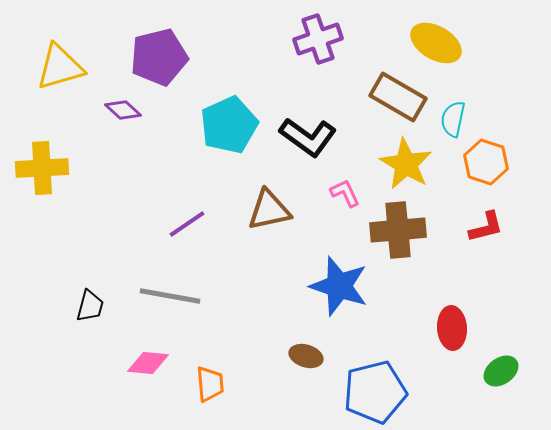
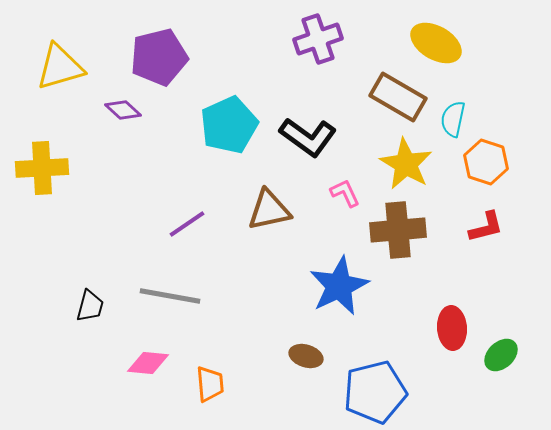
blue star: rotated 28 degrees clockwise
green ellipse: moved 16 px up; rotated 8 degrees counterclockwise
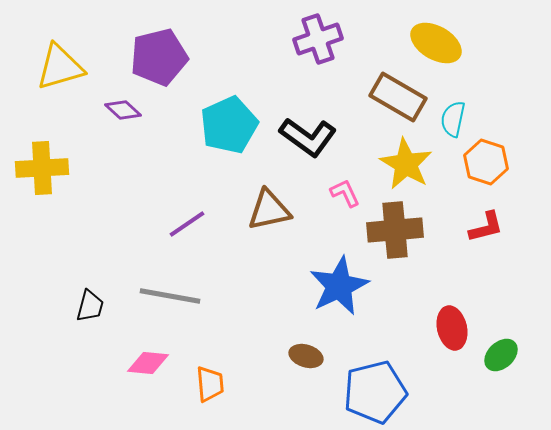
brown cross: moved 3 px left
red ellipse: rotated 9 degrees counterclockwise
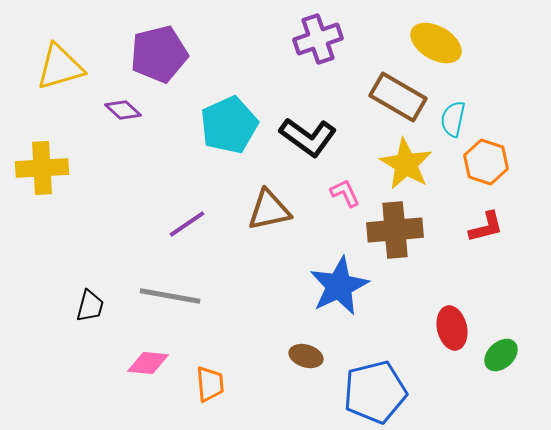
purple pentagon: moved 3 px up
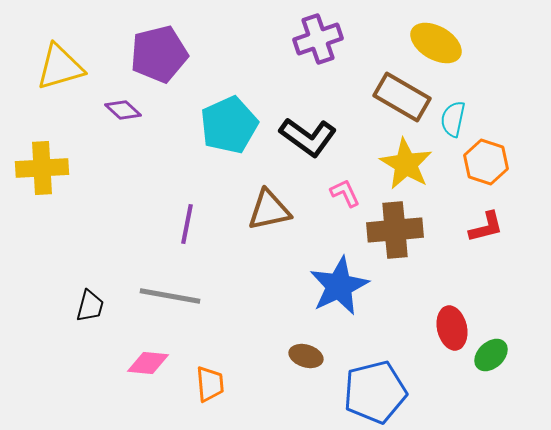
brown rectangle: moved 4 px right
purple line: rotated 45 degrees counterclockwise
green ellipse: moved 10 px left
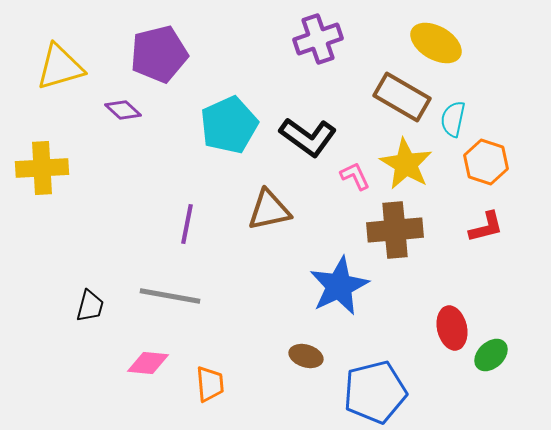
pink L-shape: moved 10 px right, 17 px up
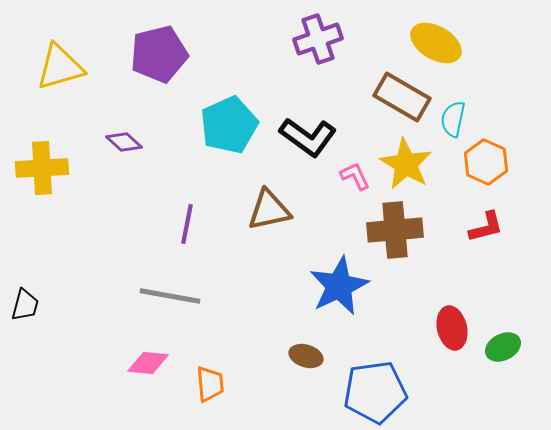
purple diamond: moved 1 px right, 32 px down
orange hexagon: rotated 6 degrees clockwise
black trapezoid: moved 65 px left, 1 px up
green ellipse: moved 12 px right, 8 px up; rotated 16 degrees clockwise
blue pentagon: rotated 6 degrees clockwise
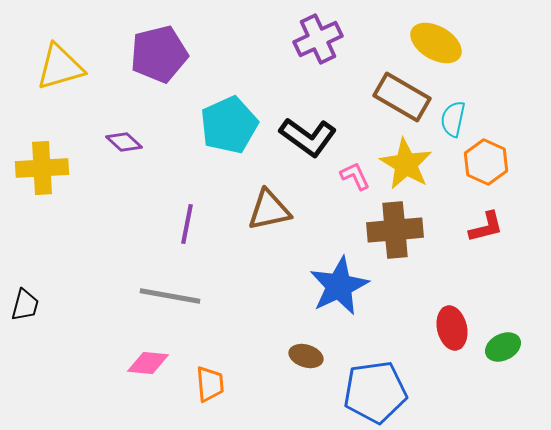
purple cross: rotated 6 degrees counterclockwise
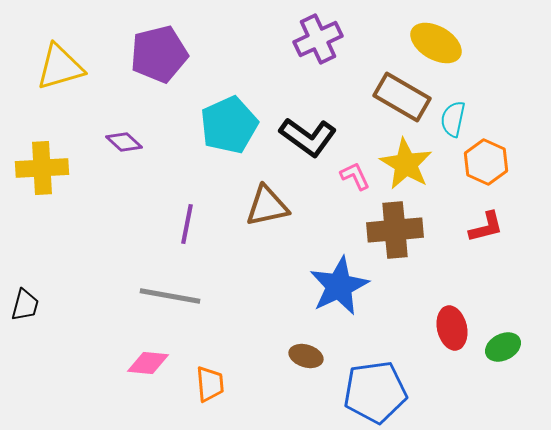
brown triangle: moved 2 px left, 4 px up
